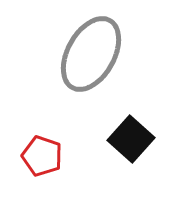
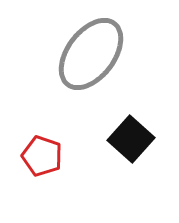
gray ellipse: rotated 8 degrees clockwise
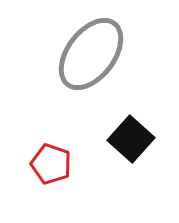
red pentagon: moved 9 px right, 8 px down
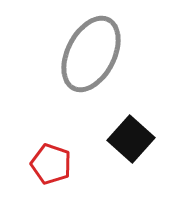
gray ellipse: rotated 10 degrees counterclockwise
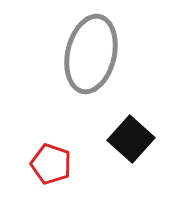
gray ellipse: rotated 14 degrees counterclockwise
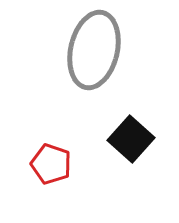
gray ellipse: moved 3 px right, 4 px up
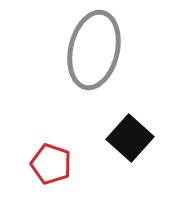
black square: moved 1 px left, 1 px up
